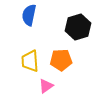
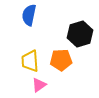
black hexagon: moved 2 px right, 7 px down
pink triangle: moved 7 px left, 1 px up
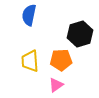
pink triangle: moved 17 px right
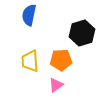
black hexagon: moved 2 px right, 1 px up
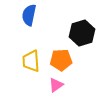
yellow trapezoid: moved 1 px right
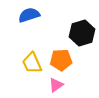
blue semicircle: rotated 60 degrees clockwise
yellow trapezoid: moved 1 px right, 2 px down; rotated 20 degrees counterclockwise
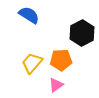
blue semicircle: rotated 50 degrees clockwise
black hexagon: rotated 10 degrees counterclockwise
yellow trapezoid: rotated 65 degrees clockwise
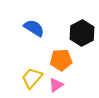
blue semicircle: moved 5 px right, 13 px down
yellow trapezoid: moved 15 px down
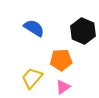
black hexagon: moved 1 px right, 2 px up; rotated 10 degrees counterclockwise
pink triangle: moved 7 px right, 2 px down
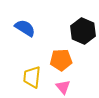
blue semicircle: moved 9 px left
yellow trapezoid: moved 1 px up; rotated 35 degrees counterclockwise
pink triangle: rotated 35 degrees counterclockwise
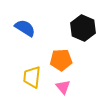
black hexagon: moved 3 px up
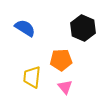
pink triangle: moved 2 px right
